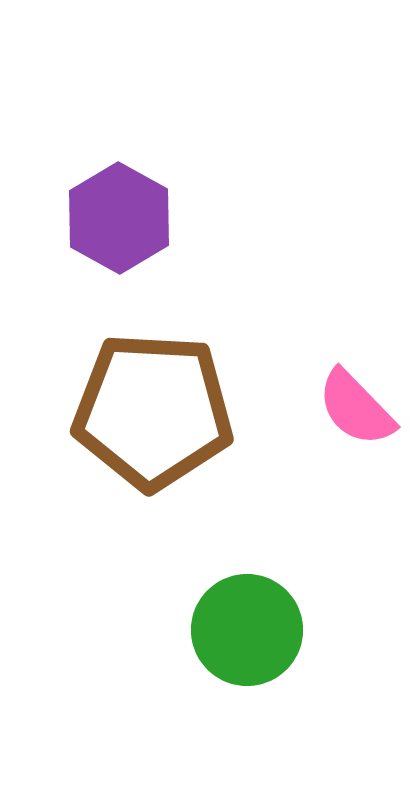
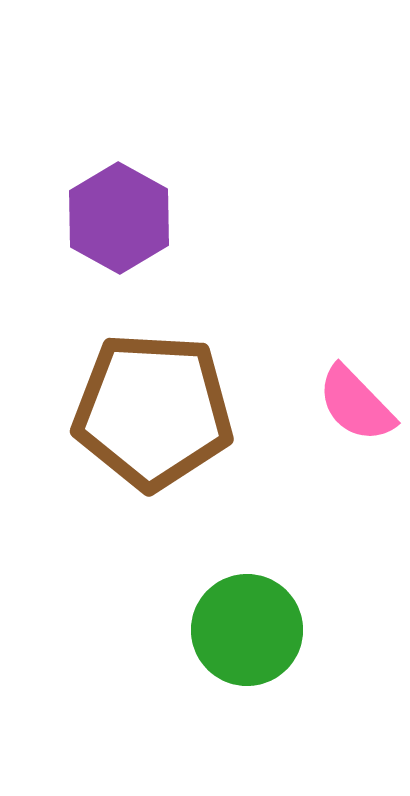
pink semicircle: moved 4 px up
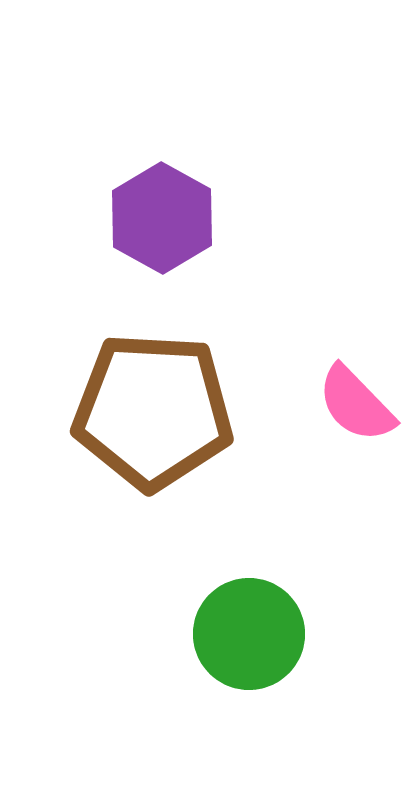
purple hexagon: moved 43 px right
green circle: moved 2 px right, 4 px down
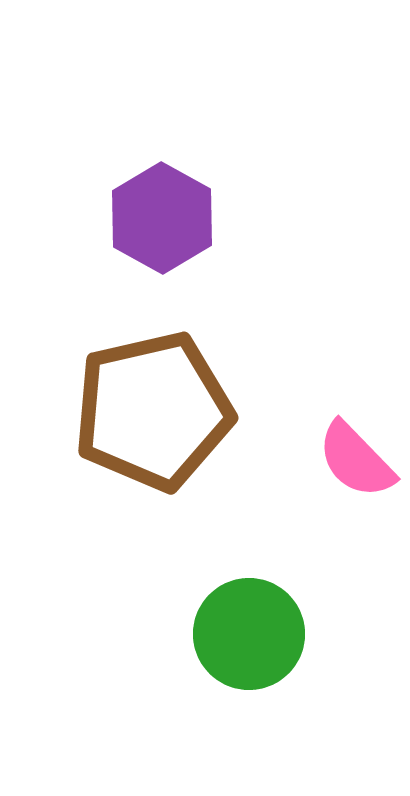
pink semicircle: moved 56 px down
brown pentagon: rotated 16 degrees counterclockwise
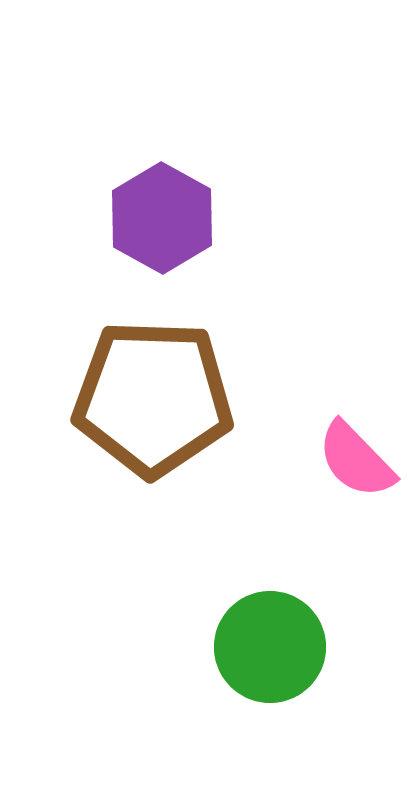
brown pentagon: moved 13 px up; rotated 15 degrees clockwise
green circle: moved 21 px right, 13 px down
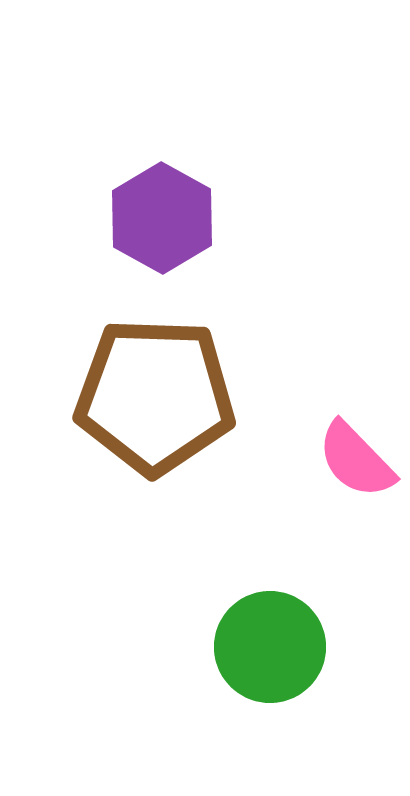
brown pentagon: moved 2 px right, 2 px up
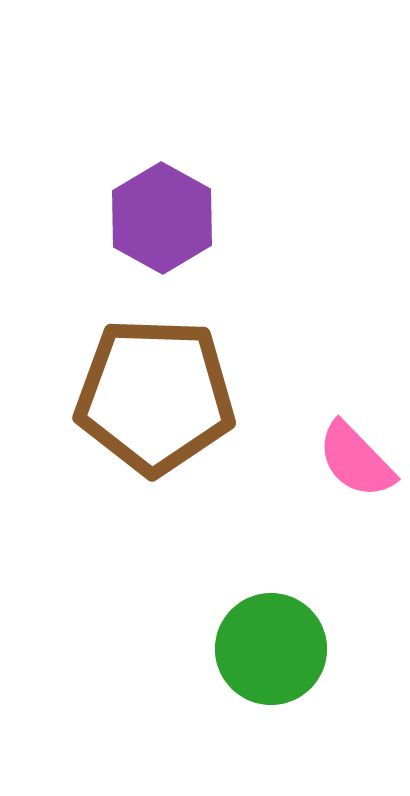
green circle: moved 1 px right, 2 px down
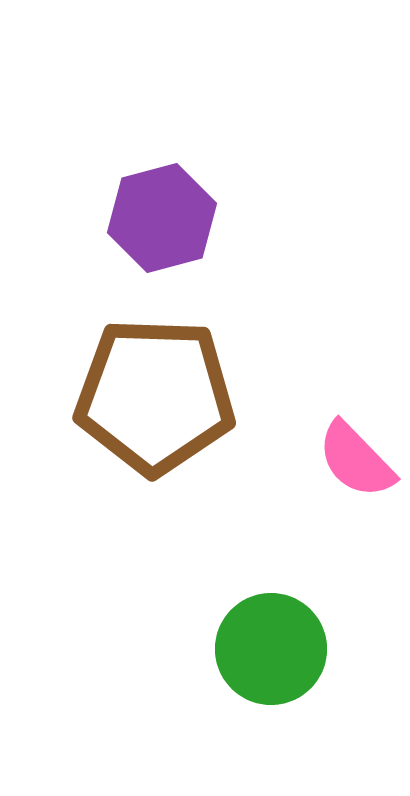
purple hexagon: rotated 16 degrees clockwise
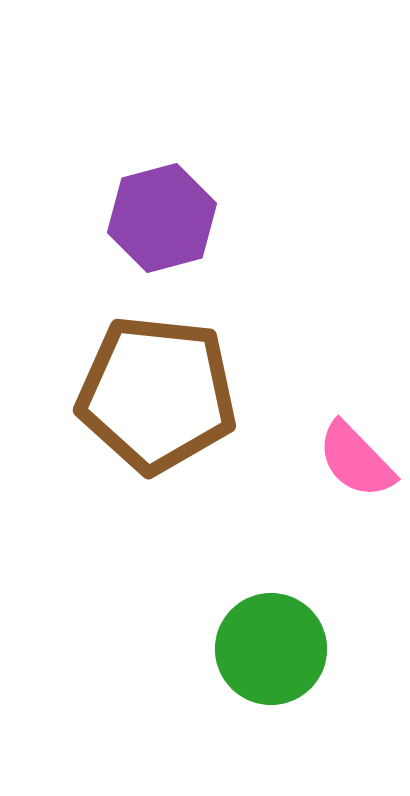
brown pentagon: moved 2 px right, 2 px up; rotated 4 degrees clockwise
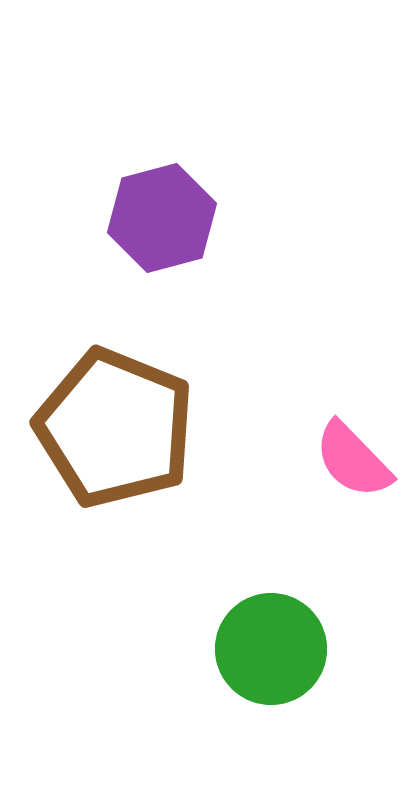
brown pentagon: moved 42 px left, 34 px down; rotated 16 degrees clockwise
pink semicircle: moved 3 px left
